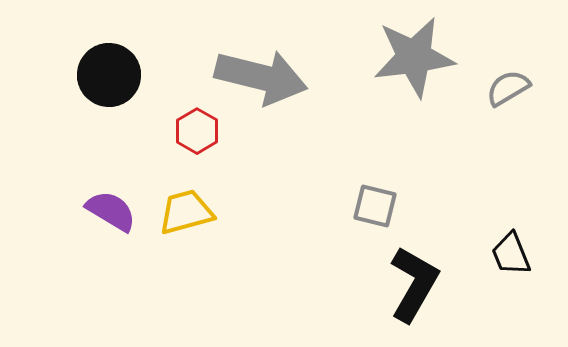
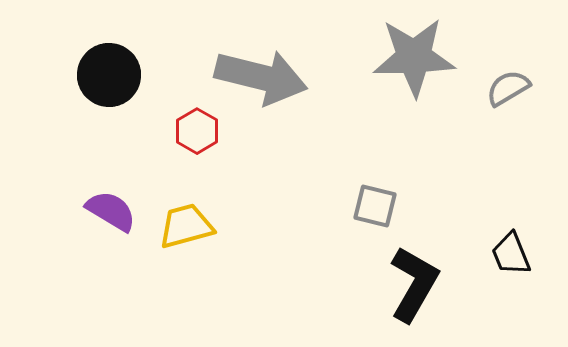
gray star: rotated 6 degrees clockwise
yellow trapezoid: moved 14 px down
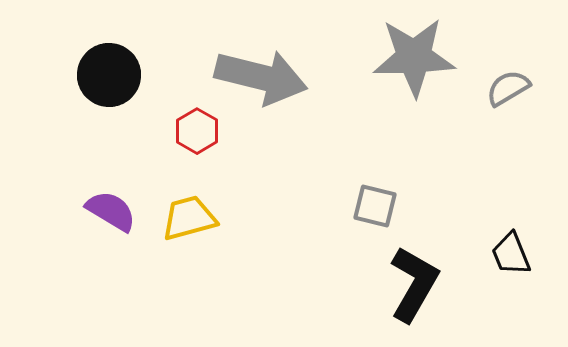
yellow trapezoid: moved 3 px right, 8 px up
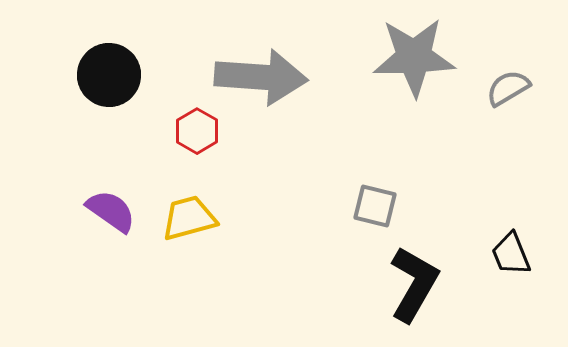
gray arrow: rotated 10 degrees counterclockwise
purple semicircle: rotated 4 degrees clockwise
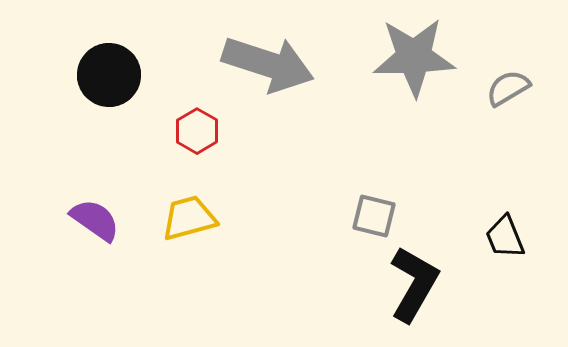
gray arrow: moved 7 px right, 13 px up; rotated 14 degrees clockwise
gray square: moved 1 px left, 10 px down
purple semicircle: moved 16 px left, 9 px down
black trapezoid: moved 6 px left, 17 px up
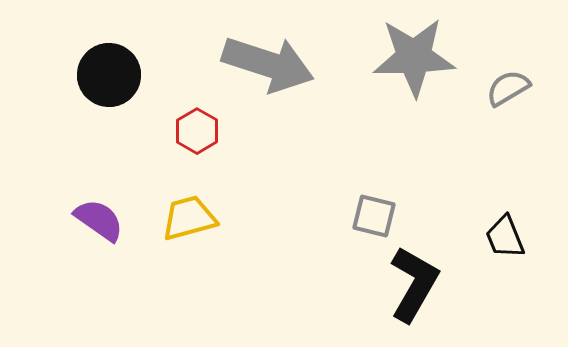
purple semicircle: moved 4 px right
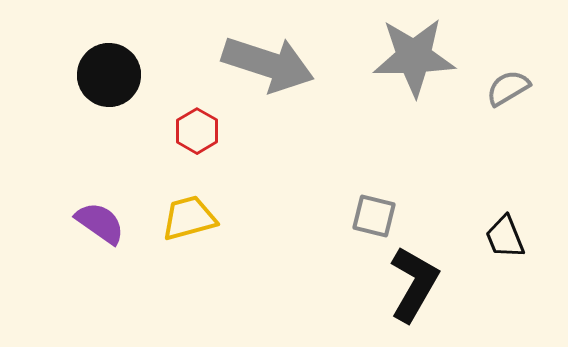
purple semicircle: moved 1 px right, 3 px down
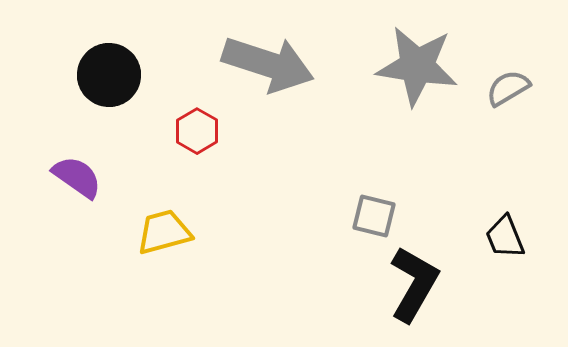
gray star: moved 3 px right, 9 px down; rotated 10 degrees clockwise
yellow trapezoid: moved 25 px left, 14 px down
purple semicircle: moved 23 px left, 46 px up
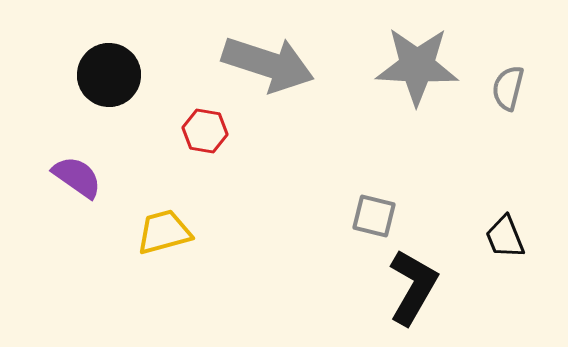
gray star: rotated 6 degrees counterclockwise
gray semicircle: rotated 45 degrees counterclockwise
red hexagon: moved 8 px right; rotated 21 degrees counterclockwise
black L-shape: moved 1 px left, 3 px down
